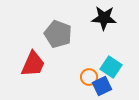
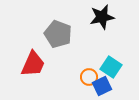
black star: moved 2 px left, 1 px up; rotated 15 degrees counterclockwise
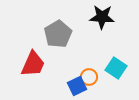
black star: rotated 15 degrees clockwise
gray pentagon: rotated 20 degrees clockwise
cyan square: moved 5 px right, 1 px down
blue square: moved 25 px left
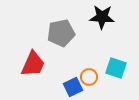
gray pentagon: moved 3 px right, 1 px up; rotated 20 degrees clockwise
cyan square: rotated 15 degrees counterclockwise
blue square: moved 4 px left, 1 px down
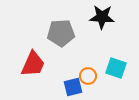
gray pentagon: rotated 8 degrees clockwise
orange circle: moved 1 px left, 1 px up
blue square: rotated 12 degrees clockwise
